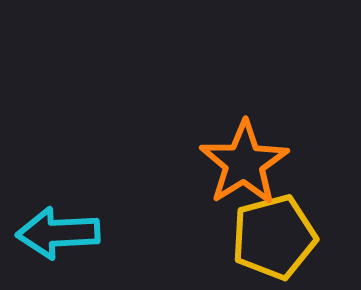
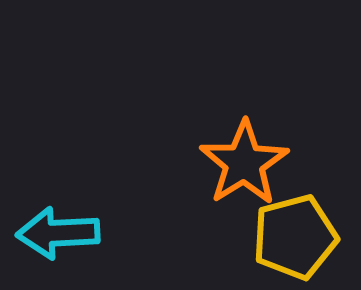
yellow pentagon: moved 21 px right
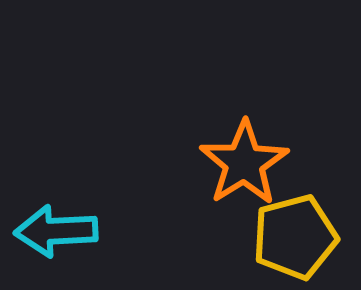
cyan arrow: moved 2 px left, 2 px up
